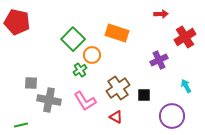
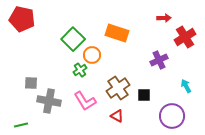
red arrow: moved 3 px right, 4 px down
red pentagon: moved 5 px right, 3 px up
gray cross: moved 1 px down
red triangle: moved 1 px right, 1 px up
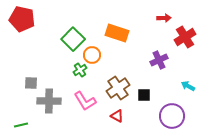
cyan arrow: moved 2 px right; rotated 32 degrees counterclockwise
gray cross: rotated 10 degrees counterclockwise
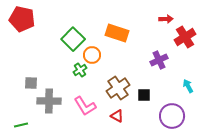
red arrow: moved 2 px right, 1 px down
cyan arrow: rotated 32 degrees clockwise
pink L-shape: moved 5 px down
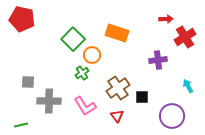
purple cross: moved 1 px left; rotated 18 degrees clockwise
green cross: moved 2 px right, 3 px down
gray square: moved 3 px left, 1 px up
black square: moved 2 px left, 2 px down
red triangle: rotated 24 degrees clockwise
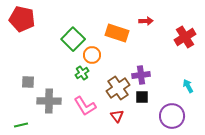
red arrow: moved 20 px left, 2 px down
purple cross: moved 17 px left, 15 px down
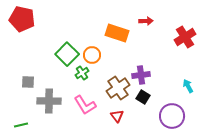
green square: moved 6 px left, 15 px down
black square: moved 1 px right; rotated 32 degrees clockwise
pink L-shape: moved 1 px up
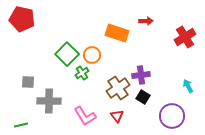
pink L-shape: moved 11 px down
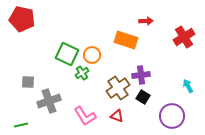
orange rectangle: moved 9 px right, 7 px down
red cross: moved 1 px left
green square: rotated 20 degrees counterclockwise
gray cross: rotated 20 degrees counterclockwise
red triangle: rotated 32 degrees counterclockwise
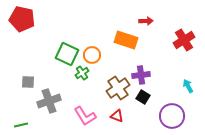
red cross: moved 3 px down
